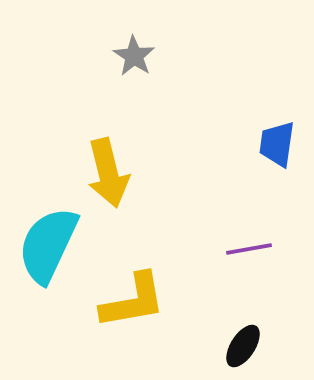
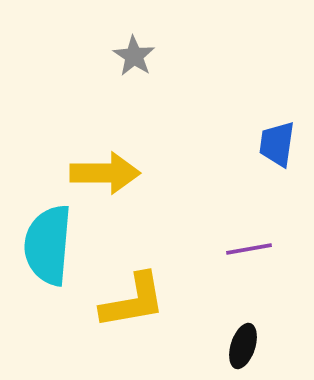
yellow arrow: moved 3 px left; rotated 76 degrees counterclockwise
cyan semicircle: rotated 20 degrees counterclockwise
black ellipse: rotated 15 degrees counterclockwise
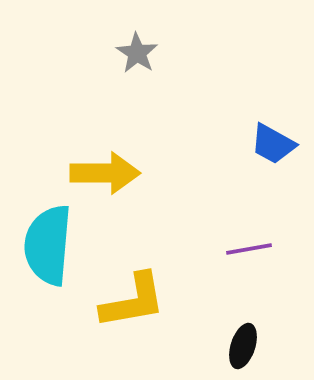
gray star: moved 3 px right, 3 px up
blue trapezoid: moved 4 px left; rotated 69 degrees counterclockwise
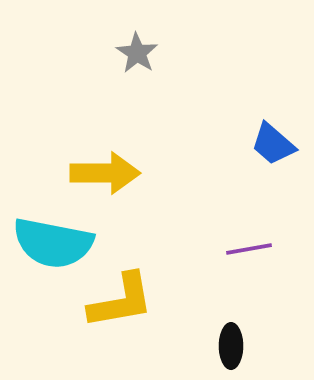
blue trapezoid: rotated 12 degrees clockwise
cyan semicircle: moved 5 px right, 2 px up; rotated 84 degrees counterclockwise
yellow L-shape: moved 12 px left
black ellipse: moved 12 px left; rotated 18 degrees counterclockwise
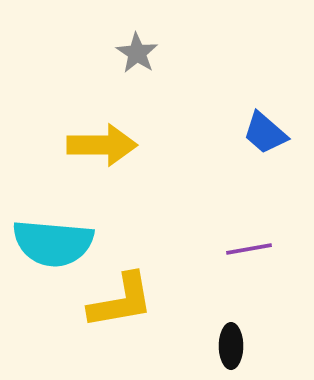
blue trapezoid: moved 8 px left, 11 px up
yellow arrow: moved 3 px left, 28 px up
cyan semicircle: rotated 6 degrees counterclockwise
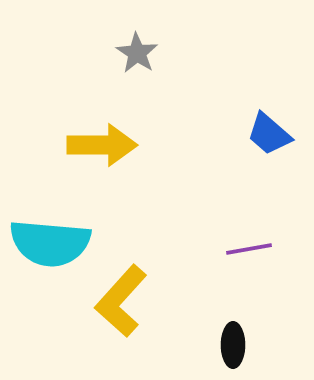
blue trapezoid: moved 4 px right, 1 px down
cyan semicircle: moved 3 px left
yellow L-shape: rotated 142 degrees clockwise
black ellipse: moved 2 px right, 1 px up
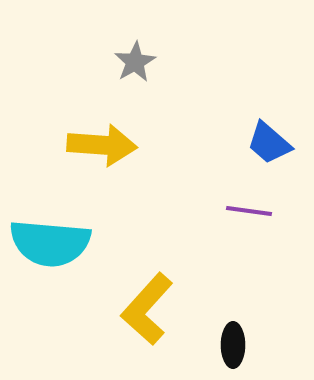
gray star: moved 2 px left, 9 px down; rotated 9 degrees clockwise
blue trapezoid: moved 9 px down
yellow arrow: rotated 4 degrees clockwise
purple line: moved 38 px up; rotated 18 degrees clockwise
yellow L-shape: moved 26 px right, 8 px down
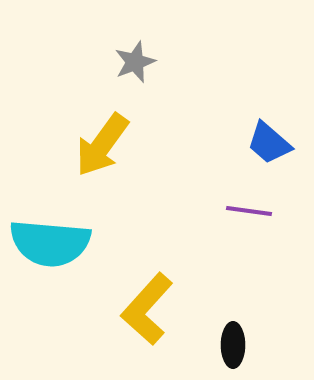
gray star: rotated 9 degrees clockwise
yellow arrow: rotated 122 degrees clockwise
